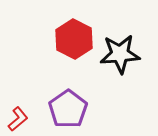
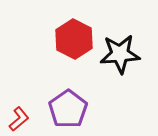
red L-shape: moved 1 px right
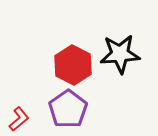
red hexagon: moved 1 px left, 26 px down
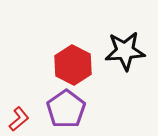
black star: moved 5 px right, 3 px up
purple pentagon: moved 2 px left
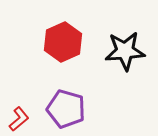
red hexagon: moved 10 px left, 23 px up; rotated 9 degrees clockwise
purple pentagon: rotated 21 degrees counterclockwise
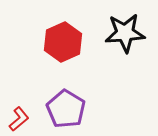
black star: moved 18 px up
purple pentagon: rotated 15 degrees clockwise
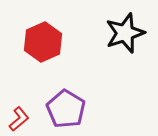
black star: rotated 15 degrees counterclockwise
red hexagon: moved 20 px left
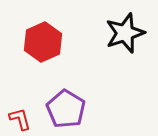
red L-shape: moved 1 px right; rotated 65 degrees counterclockwise
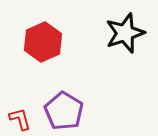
purple pentagon: moved 2 px left, 2 px down
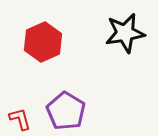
black star: rotated 9 degrees clockwise
purple pentagon: moved 2 px right
